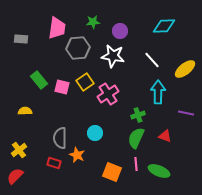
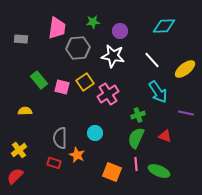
cyan arrow: rotated 145 degrees clockwise
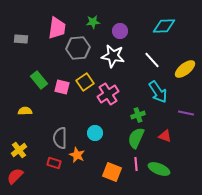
green ellipse: moved 2 px up
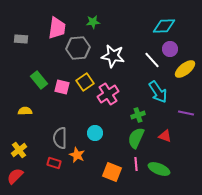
purple circle: moved 50 px right, 18 px down
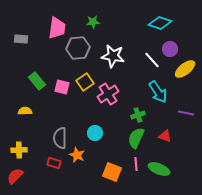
cyan diamond: moved 4 px left, 3 px up; rotated 20 degrees clockwise
green rectangle: moved 2 px left, 1 px down
yellow cross: rotated 35 degrees clockwise
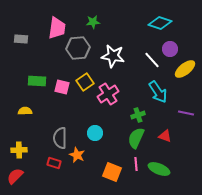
green rectangle: rotated 48 degrees counterclockwise
